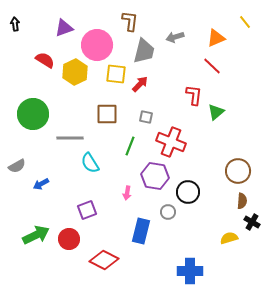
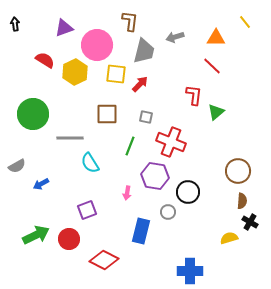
orange triangle: rotated 24 degrees clockwise
black cross: moved 2 px left
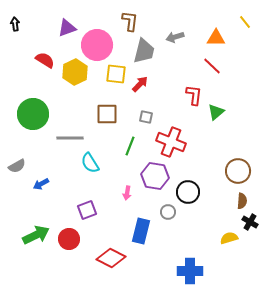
purple triangle: moved 3 px right
red diamond: moved 7 px right, 2 px up
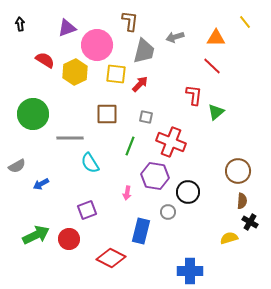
black arrow: moved 5 px right
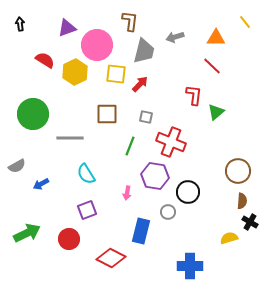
cyan semicircle: moved 4 px left, 11 px down
green arrow: moved 9 px left, 2 px up
blue cross: moved 5 px up
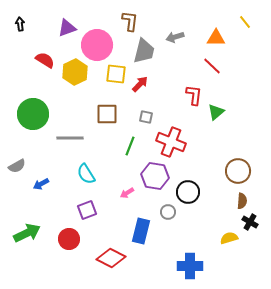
pink arrow: rotated 48 degrees clockwise
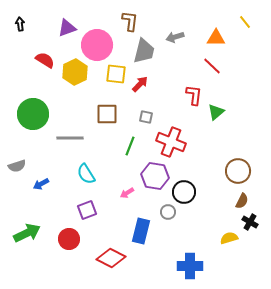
gray semicircle: rotated 12 degrees clockwise
black circle: moved 4 px left
brown semicircle: rotated 21 degrees clockwise
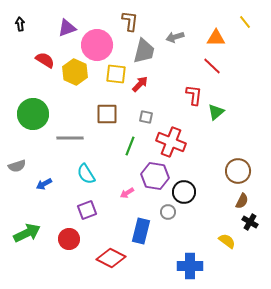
yellow hexagon: rotated 10 degrees counterclockwise
blue arrow: moved 3 px right
yellow semicircle: moved 2 px left, 3 px down; rotated 54 degrees clockwise
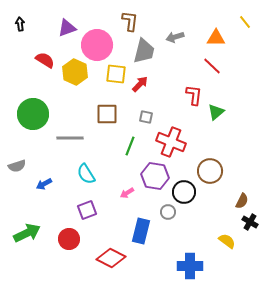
brown circle: moved 28 px left
